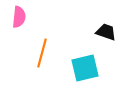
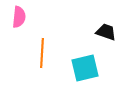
orange line: rotated 12 degrees counterclockwise
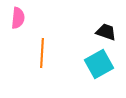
pink semicircle: moved 1 px left, 1 px down
cyan square: moved 14 px right, 4 px up; rotated 16 degrees counterclockwise
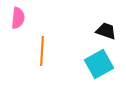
black trapezoid: moved 1 px up
orange line: moved 2 px up
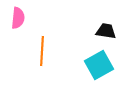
black trapezoid: rotated 10 degrees counterclockwise
cyan square: moved 1 px down
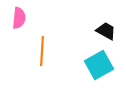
pink semicircle: moved 1 px right
black trapezoid: rotated 20 degrees clockwise
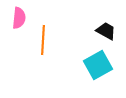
orange line: moved 1 px right, 11 px up
cyan square: moved 1 px left
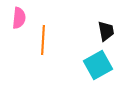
black trapezoid: rotated 50 degrees clockwise
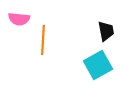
pink semicircle: moved 1 px down; rotated 90 degrees clockwise
